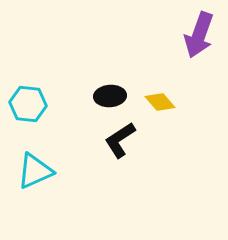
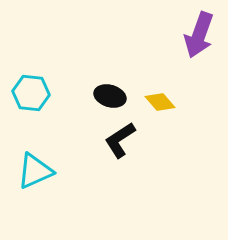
black ellipse: rotated 20 degrees clockwise
cyan hexagon: moved 3 px right, 11 px up
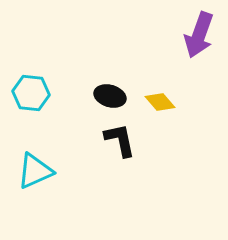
black L-shape: rotated 111 degrees clockwise
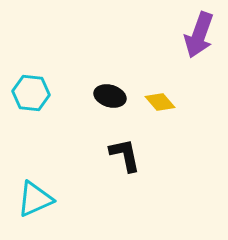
black L-shape: moved 5 px right, 15 px down
cyan triangle: moved 28 px down
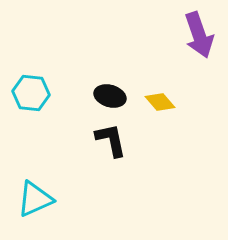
purple arrow: rotated 39 degrees counterclockwise
black L-shape: moved 14 px left, 15 px up
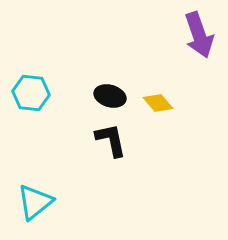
yellow diamond: moved 2 px left, 1 px down
cyan triangle: moved 3 px down; rotated 15 degrees counterclockwise
